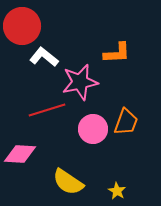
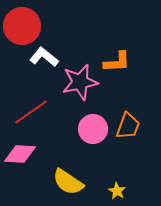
orange L-shape: moved 9 px down
red line: moved 16 px left, 2 px down; rotated 18 degrees counterclockwise
orange trapezoid: moved 2 px right, 4 px down
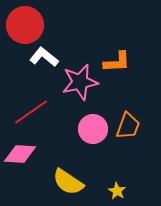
red circle: moved 3 px right, 1 px up
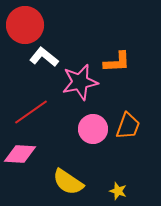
yellow star: moved 1 px right; rotated 12 degrees counterclockwise
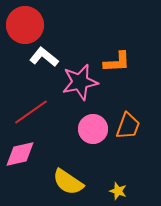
pink diamond: rotated 16 degrees counterclockwise
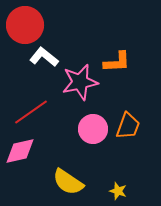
pink diamond: moved 3 px up
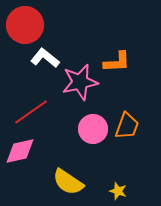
white L-shape: moved 1 px right, 1 px down
orange trapezoid: moved 1 px left
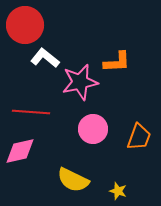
red line: rotated 39 degrees clockwise
orange trapezoid: moved 12 px right, 11 px down
yellow semicircle: moved 5 px right, 2 px up; rotated 8 degrees counterclockwise
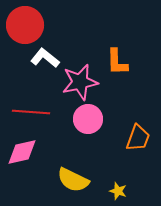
orange L-shape: rotated 92 degrees clockwise
pink circle: moved 5 px left, 10 px up
orange trapezoid: moved 1 px left, 1 px down
pink diamond: moved 2 px right, 1 px down
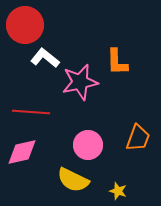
pink circle: moved 26 px down
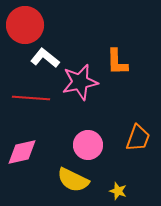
red line: moved 14 px up
